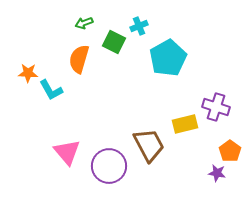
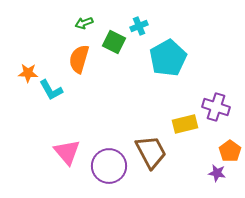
brown trapezoid: moved 2 px right, 7 px down
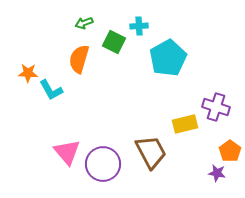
cyan cross: rotated 18 degrees clockwise
purple circle: moved 6 px left, 2 px up
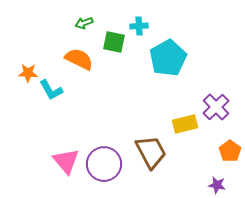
green square: rotated 15 degrees counterclockwise
orange semicircle: rotated 100 degrees clockwise
purple cross: rotated 28 degrees clockwise
pink triangle: moved 1 px left, 9 px down
purple circle: moved 1 px right
purple star: moved 12 px down
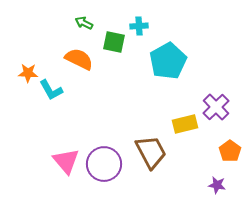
green arrow: rotated 48 degrees clockwise
cyan pentagon: moved 3 px down
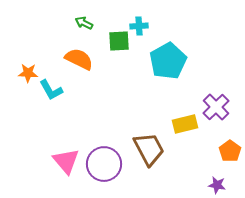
green square: moved 5 px right, 1 px up; rotated 15 degrees counterclockwise
brown trapezoid: moved 2 px left, 3 px up
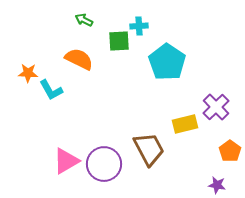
green arrow: moved 3 px up
cyan pentagon: moved 1 px left, 1 px down; rotated 9 degrees counterclockwise
pink triangle: rotated 40 degrees clockwise
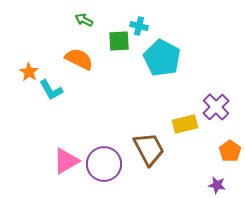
cyan cross: rotated 18 degrees clockwise
cyan pentagon: moved 5 px left, 4 px up; rotated 6 degrees counterclockwise
orange star: moved 1 px right, 1 px up; rotated 30 degrees clockwise
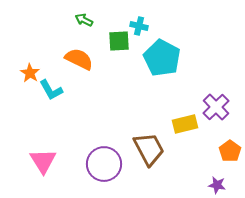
orange star: moved 1 px right, 1 px down
pink triangle: moved 23 px left; rotated 32 degrees counterclockwise
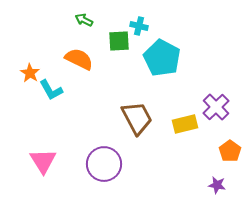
brown trapezoid: moved 12 px left, 31 px up
